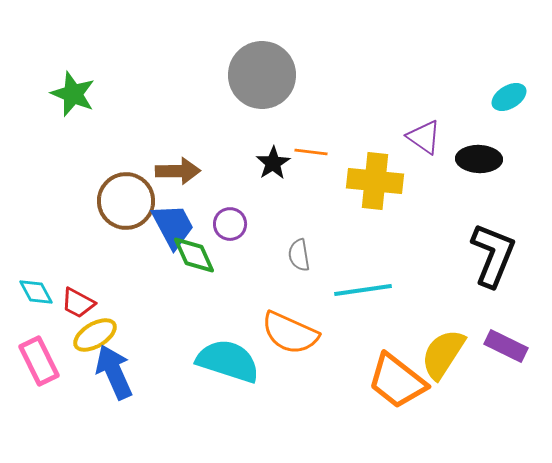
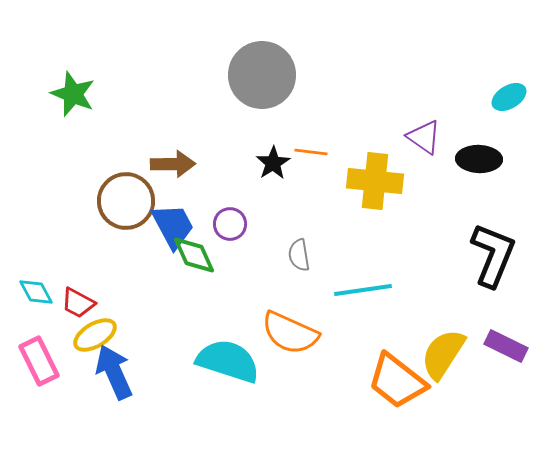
brown arrow: moved 5 px left, 7 px up
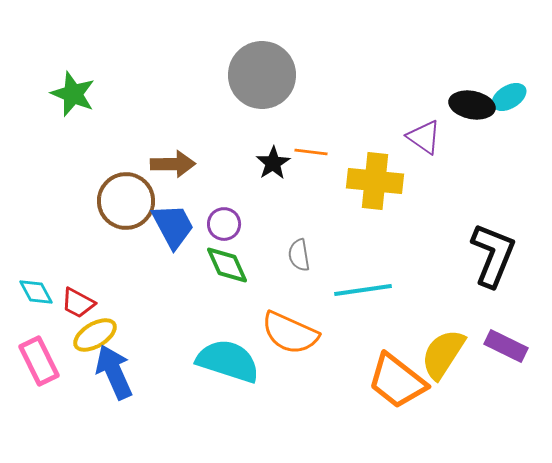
black ellipse: moved 7 px left, 54 px up; rotated 9 degrees clockwise
purple circle: moved 6 px left
green diamond: moved 33 px right, 10 px down
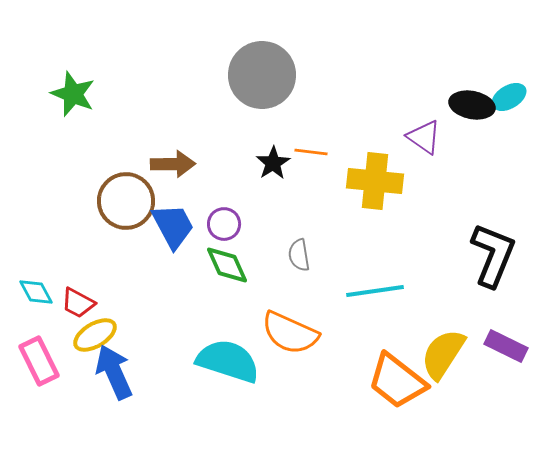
cyan line: moved 12 px right, 1 px down
